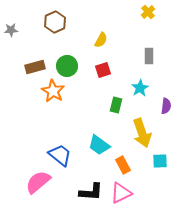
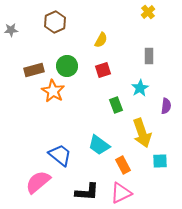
brown rectangle: moved 1 px left, 3 px down
green rectangle: rotated 35 degrees counterclockwise
black L-shape: moved 4 px left
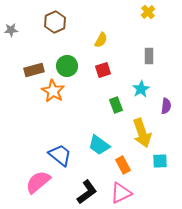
cyan star: moved 1 px right, 1 px down
black L-shape: rotated 40 degrees counterclockwise
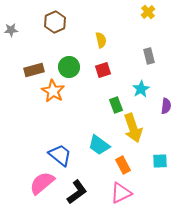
yellow semicircle: rotated 42 degrees counterclockwise
gray rectangle: rotated 14 degrees counterclockwise
green circle: moved 2 px right, 1 px down
yellow arrow: moved 9 px left, 5 px up
pink semicircle: moved 4 px right, 1 px down
black L-shape: moved 10 px left
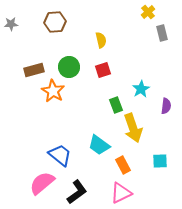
brown hexagon: rotated 20 degrees clockwise
gray star: moved 6 px up
gray rectangle: moved 13 px right, 23 px up
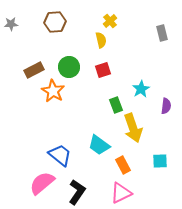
yellow cross: moved 38 px left, 9 px down
brown rectangle: rotated 12 degrees counterclockwise
black L-shape: rotated 20 degrees counterclockwise
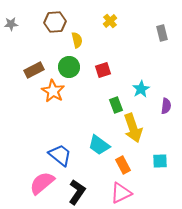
yellow semicircle: moved 24 px left
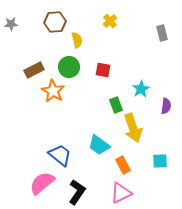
red square: rotated 28 degrees clockwise
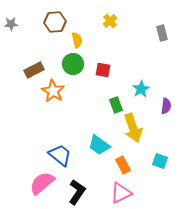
green circle: moved 4 px right, 3 px up
cyan square: rotated 21 degrees clockwise
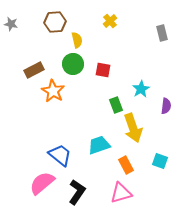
gray star: rotated 16 degrees clockwise
cyan trapezoid: rotated 125 degrees clockwise
orange rectangle: moved 3 px right
pink triangle: rotated 10 degrees clockwise
